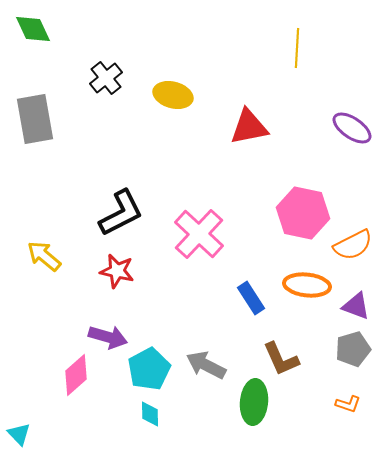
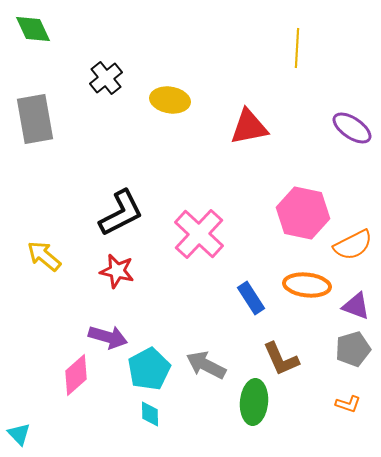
yellow ellipse: moved 3 px left, 5 px down; rotated 6 degrees counterclockwise
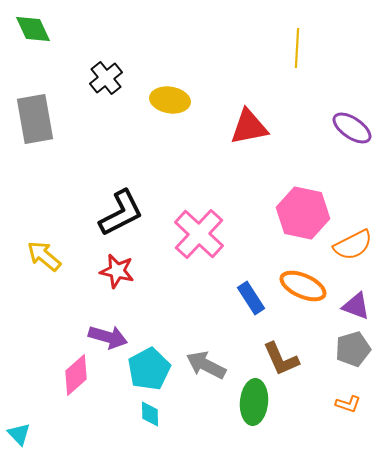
orange ellipse: moved 4 px left, 1 px down; rotated 18 degrees clockwise
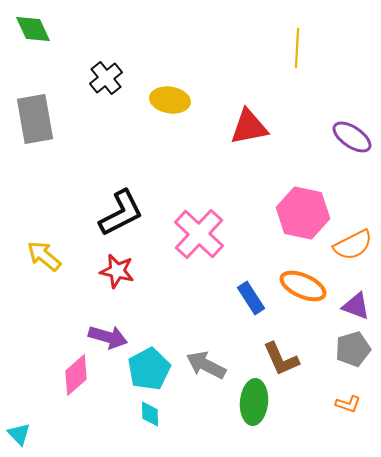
purple ellipse: moved 9 px down
